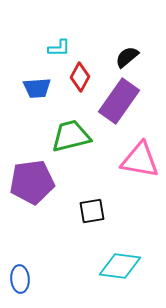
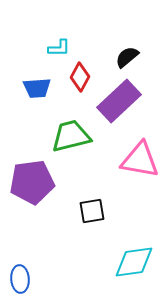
purple rectangle: rotated 12 degrees clockwise
cyan diamond: moved 14 px right, 4 px up; rotated 15 degrees counterclockwise
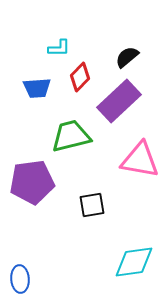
red diamond: rotated 16 degrees clockwise
black square: moved 6 px up
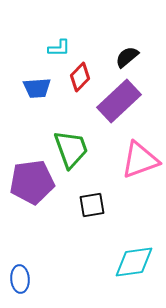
green trapezoid: moved 13 px down; rotated 84 degrees clockwise
pink triangle: rotated 30 degrees counterclockwise
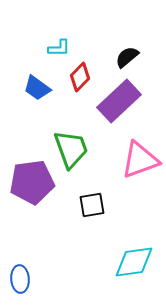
blue trapezoid: rotated 40 degrees clockwise
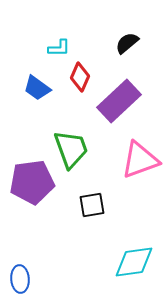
black semicircle: moved 14 px up
red diamond: rotated 20 degrees counterclockwise
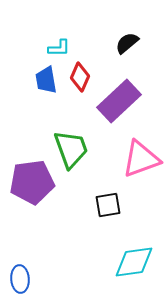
blue trapezoid: moved 9 px right, 8 px up; rotated 44 degrees clockwise
pink triangle: moved 1 px right, 1 px up
black square: moved 16 px right
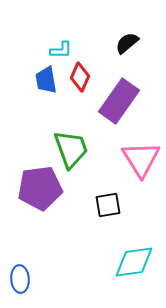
cyan L-shape: moved 2 px right, 2 px down
purple rectangle: rotated 12 degrees counterclockwise
pink triangle: rotated 42 degrees counterclockwise
purple pentagon: moved 8 px right, 6 px down
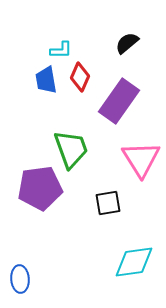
black square: moved 2 px up
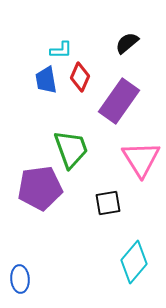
cyan diamond: rotated 42 degrees counterclockwise
